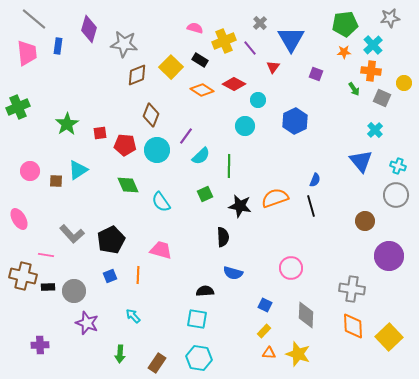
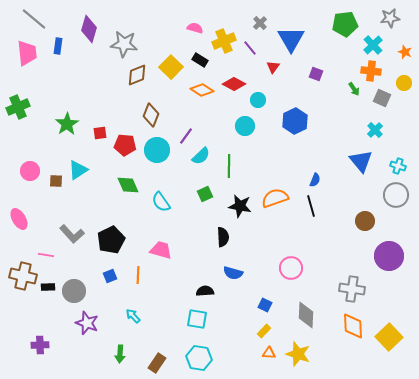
orange star at (344, 52): moved 61 px right; rotated 24 degrees clockwise
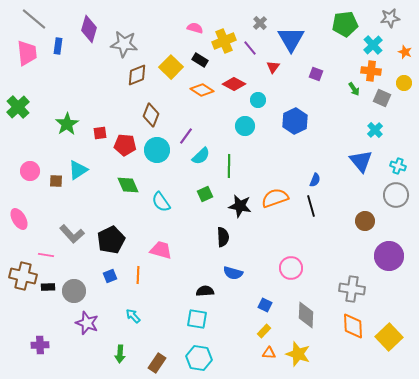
green cross at (18, 107): rotated 20 degrees counterclockwise
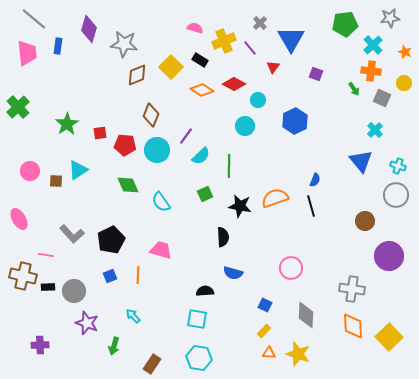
green arrow at (120, 354): moved 6 px left, 8 px up; rotated 12 degrees clockwise
brown rectangle at (157, 363): moved 5 px left, 1 px down
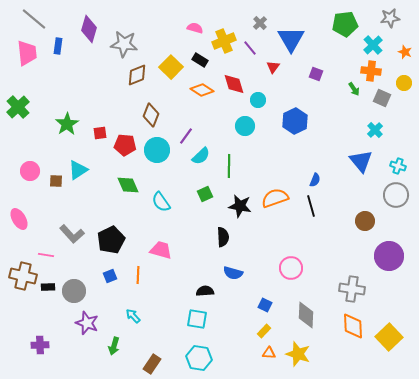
red diamond at (234, 84): rotated 45 degrees clockwise
